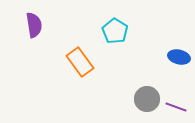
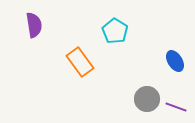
blue ellipse: moved 4 px left, 4 px down; rotated 45 degrees clockwise
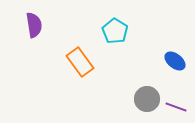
blue ellipse: rotated 20 degrees counterclockwise
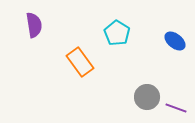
cyan pentagon: moved 2 px right, 2 px down
blue ellipse: moved 20 px up
gray circle: moved 2 px up
purple line: moved 1 px down
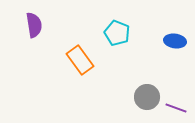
cyan pentagon: rotated 10 degrees counterclockwise
blue ellipse: rotated 30 degrees counterclockwise
orange rectangle: moved 2 px up
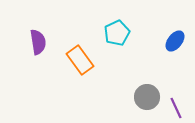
purple semicircle: moved 4 px right, 17 px down
cyan pentagon: rotated 25 degrees clockwise
blue ellipse: rotated 60 degrees counterclockwise
purple line: rotated 45 degrees clockwise
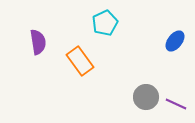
cyan pentagon: moved 12 px left, 10 px up
orange rectangle: moved 1 px down
gray circle: moved 1 px left
purple line: moved 4 px up; rotated 40 degrees counterclockwise
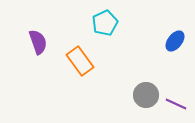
purple semicircle: rotated 10 degrees counterclockwise
gray circle: moved 2 px up
